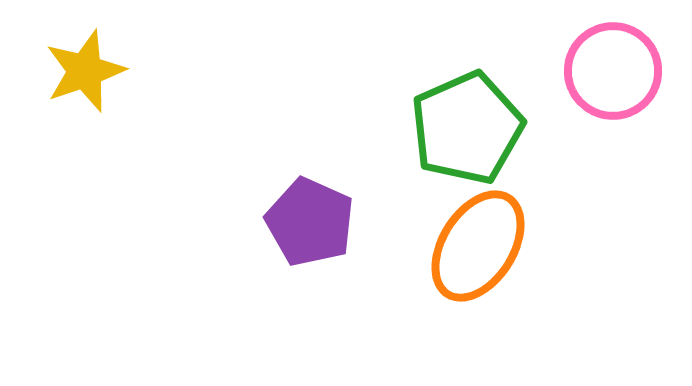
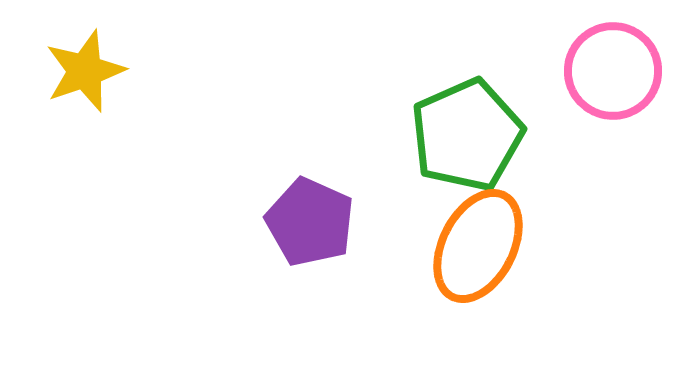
green pentagon: moved 7 px down
orange ellipse: rotated 5 degrees counterclockwise
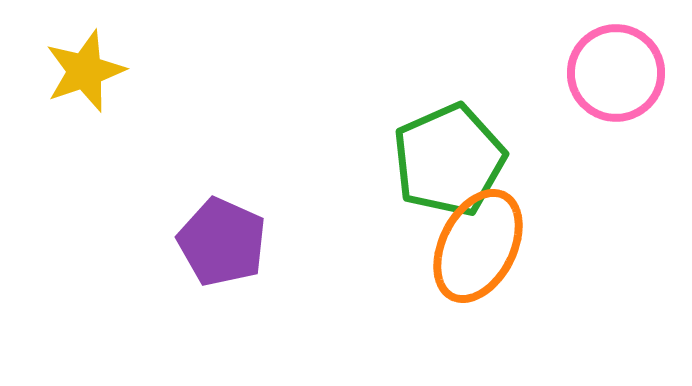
pink circle: moved 3 px right, 2 px down
green pentagon: moved 18 px left, 25 px down
purple pentagon: moved 88 px left, 20 px down
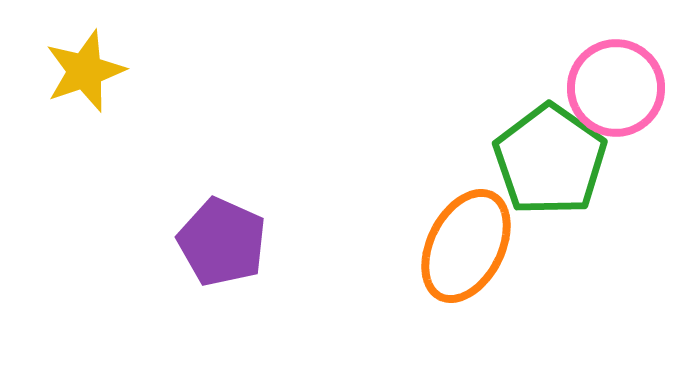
pink circle: moved 15 px down
green pentagon: moved 101 px right; rotated 13 degrees counterclockwise
orange ellipse: moved 12 px left
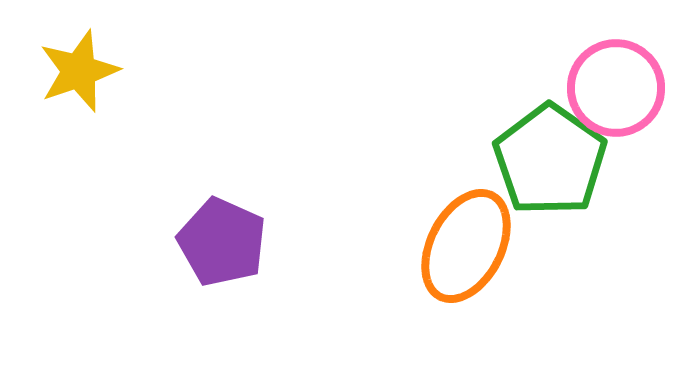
yellow star: moved 6 px left
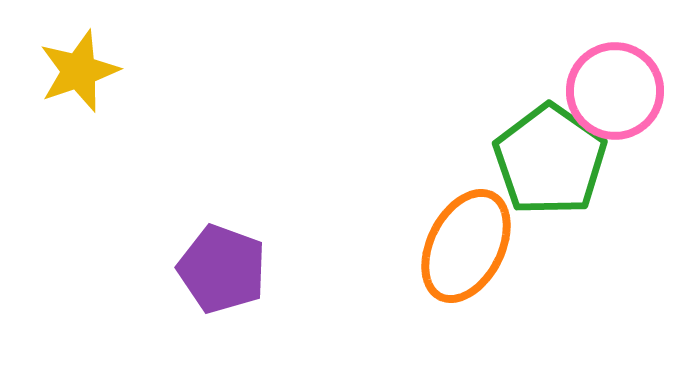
pink circle: moved 1 px left, 3 px down
purple pentagon: moved 27 px down; rotated 4 degrees counterclockwise
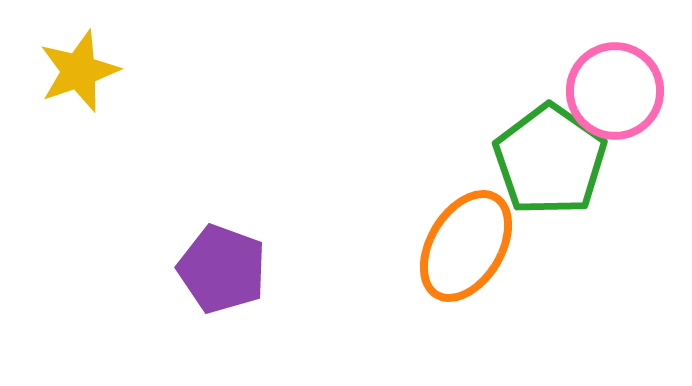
orange ellipse: rotated 4 degrees clockwise
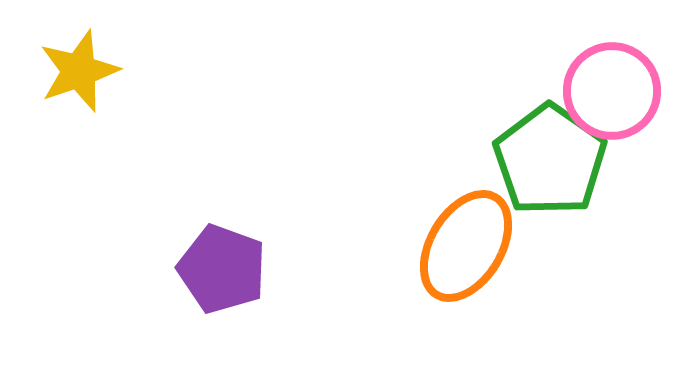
pink circle: moved 3 px left
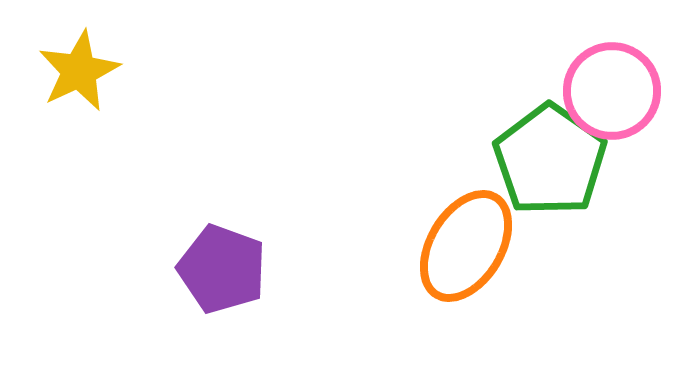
yellow star: rotated 6 degrees counterclockwise
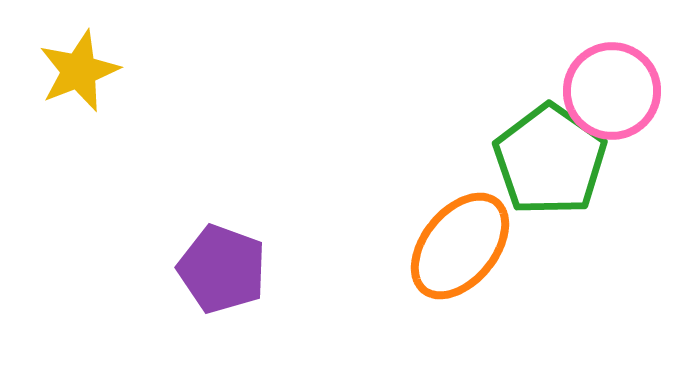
yellow star: rotated 4 degrees clockwise
orange ellipse: moved 6 px left; rotated 8 degrees clockwise
